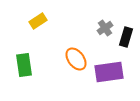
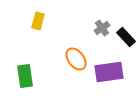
yellow rectangle: rotated 42 degrees counterclockwise
gray cross: moved 3 px left
black rectangle: rotated 60 degrees counterclockwise
green rectangle: moved 1 px right, 11 px down
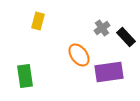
orange ellipse: moved 3 px right, 4 px up
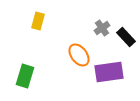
green rectangle: rotated 25 degrees clockwise
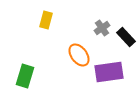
yellow rectangle: moved 8 px right, 1 px up
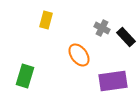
gray cross: rotated 28 degrees counterclockwise
purple rectangle: moved 4 px right, 9 px down
